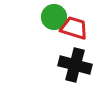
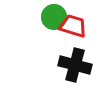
red trapezoid: moved 1 px left, 2 px up
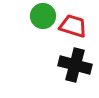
green circle: moved 11 px left, 1 px up
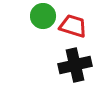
black cross: rotated 28 degrees counterclockwise
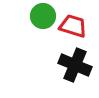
black cross: rotated 36 degrees clockwise
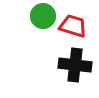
black cross: rotated 16 degrees counterclockwise
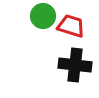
red trapezoid: moved 2 px left
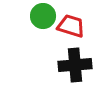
black cross: rotated 12 degrees counterclockwise
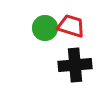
green circle: moved 2 px right, 12 px down
